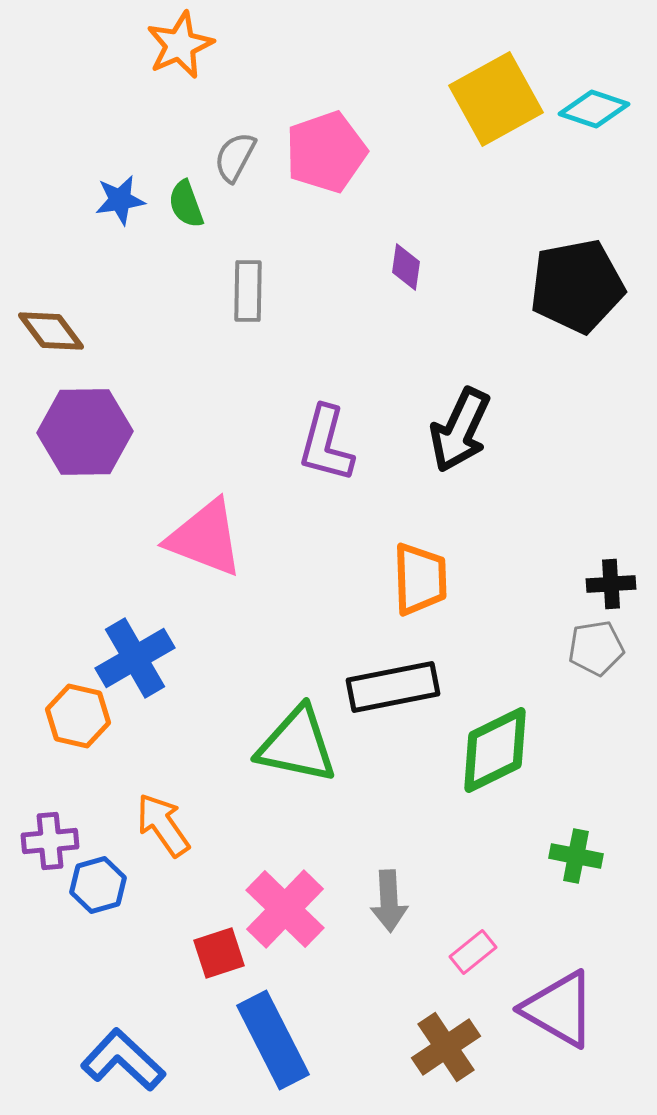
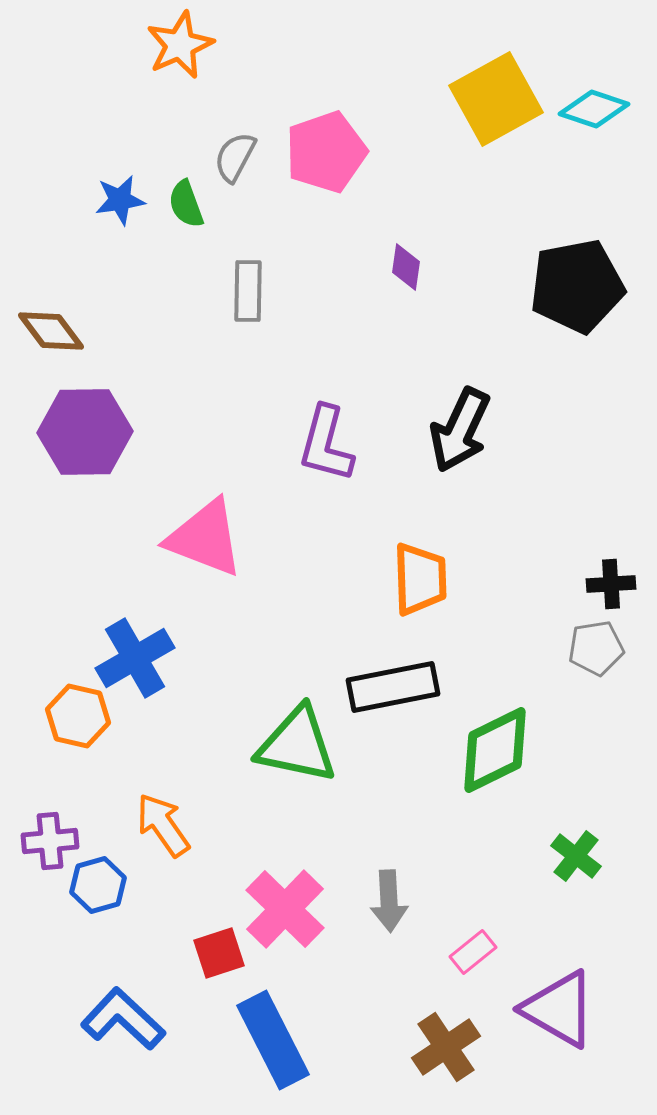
green cross: rotated 27 degrees clockwise
blue L-shape: moved 41 px up
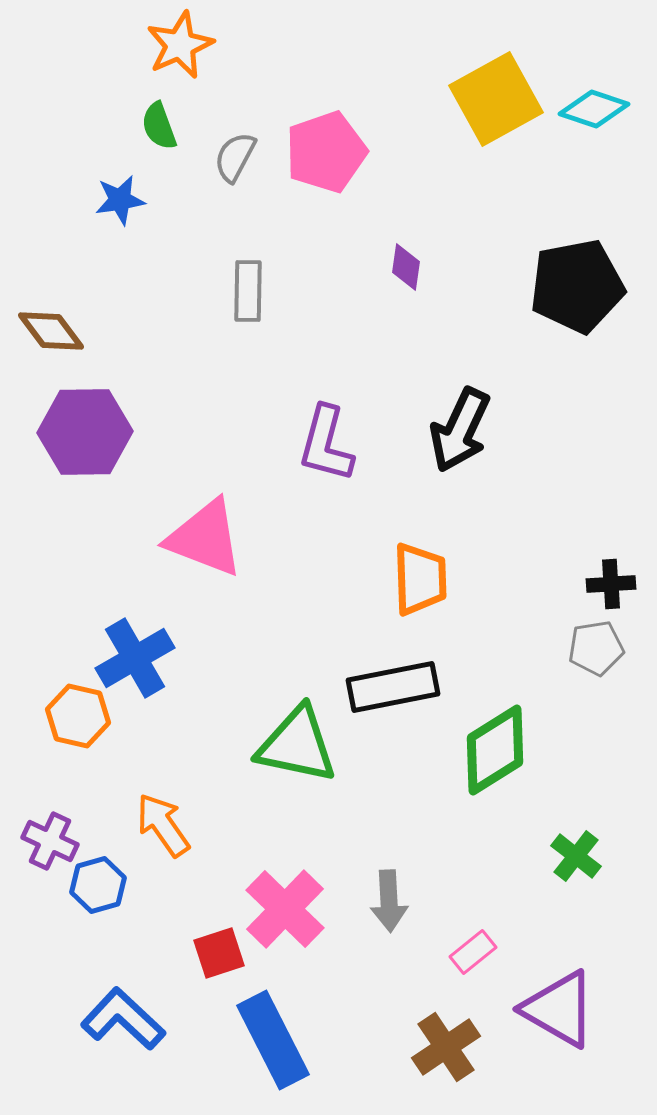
green semicircle: moved 27 px left, 78 px up
green diamond: rotated 6 degrees counterclockwise
purple cross: rotated 30 degrees clockwise
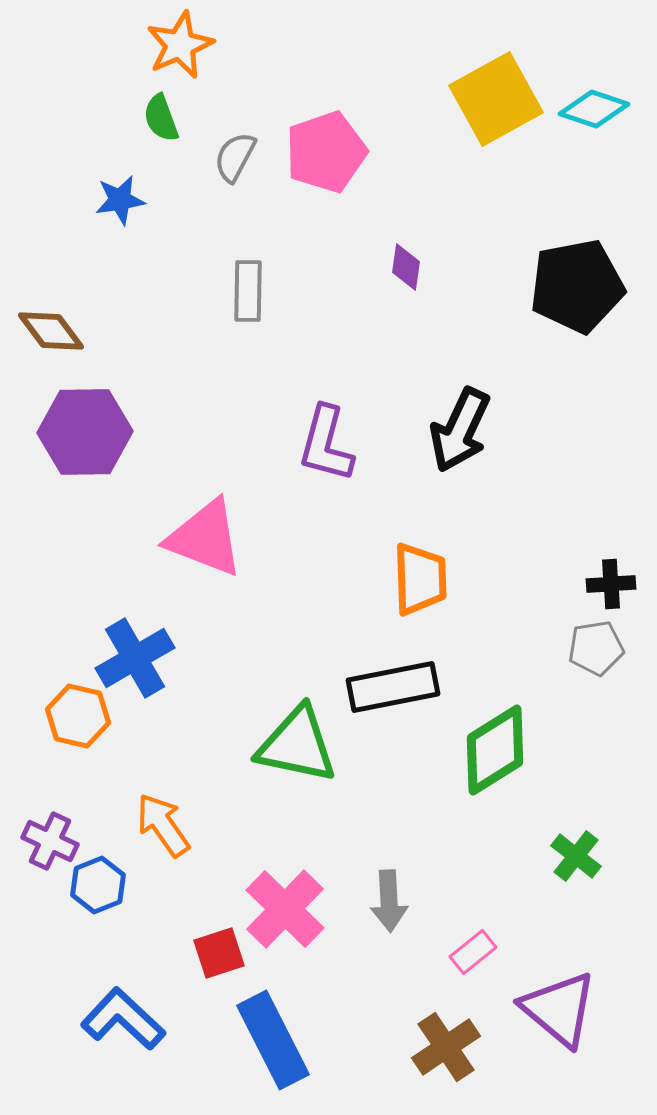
green semicircle: moved 2 px right, 8 px up
blue hexagon: rotated 6 degrees counterclockwise
purple triangle: rotated 10 degrees clockwise
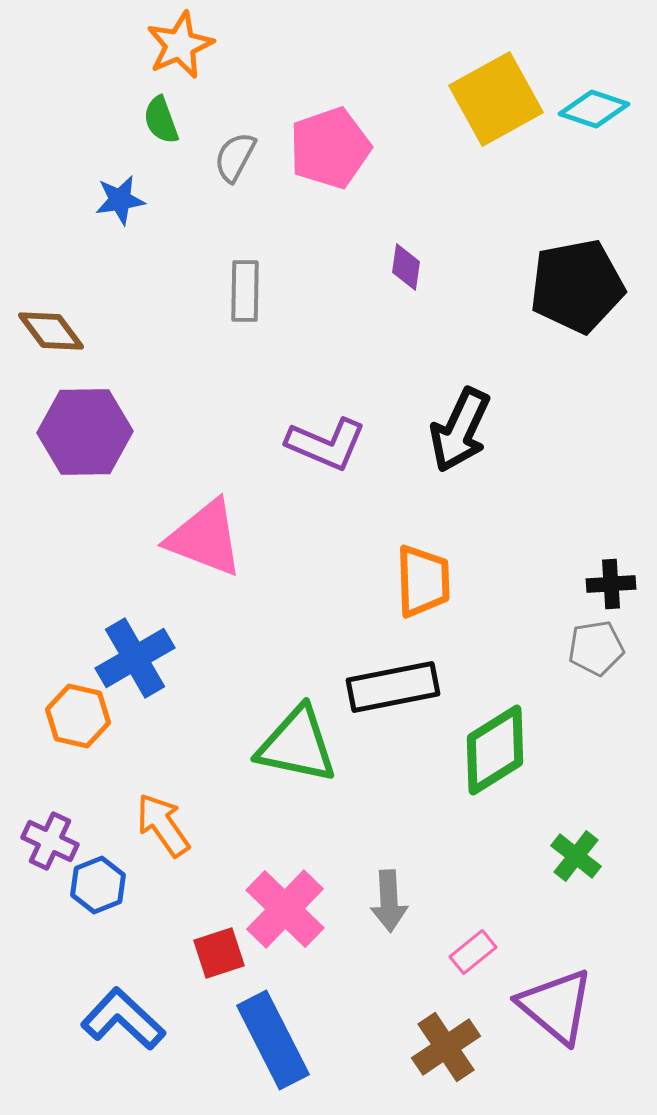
green semicircle: moved 2 px down
pink pentagon: moved 4 px right, 4 px up
gray rectangle: moved 3 px left
purple L-shape: rotated 82 degrees counterclockwise
orange trapezoid: moved 3 px right, 2 px down
purple triangle: moved 3 px left, 3 px up
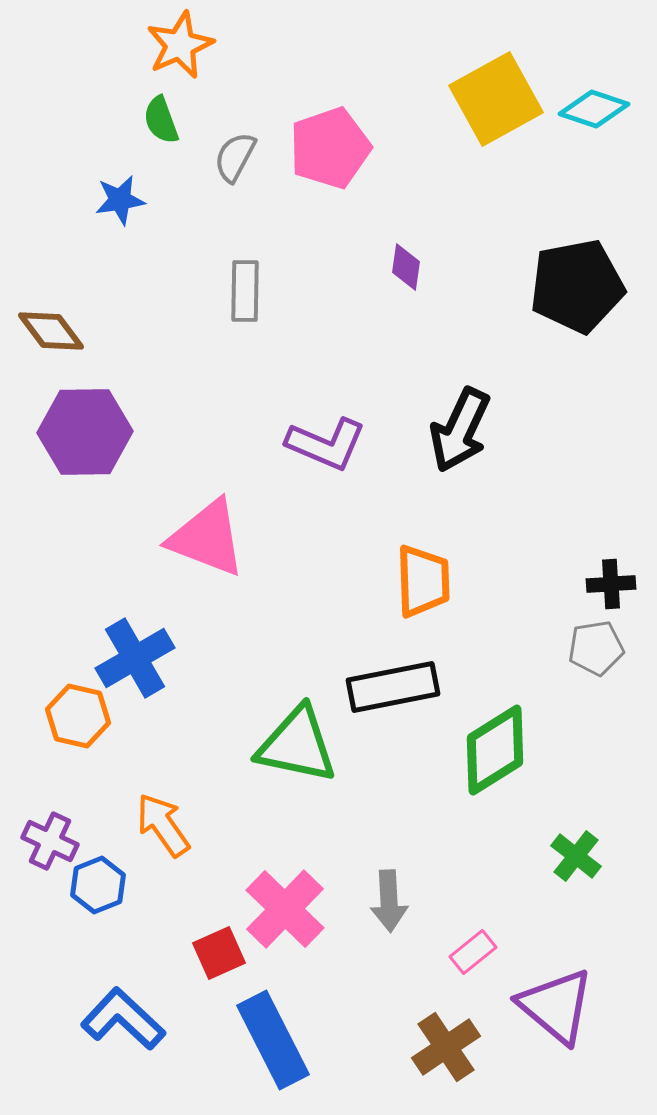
pink triangle: moved 2 px right
red square: rotated 6 degrees counterclockwise
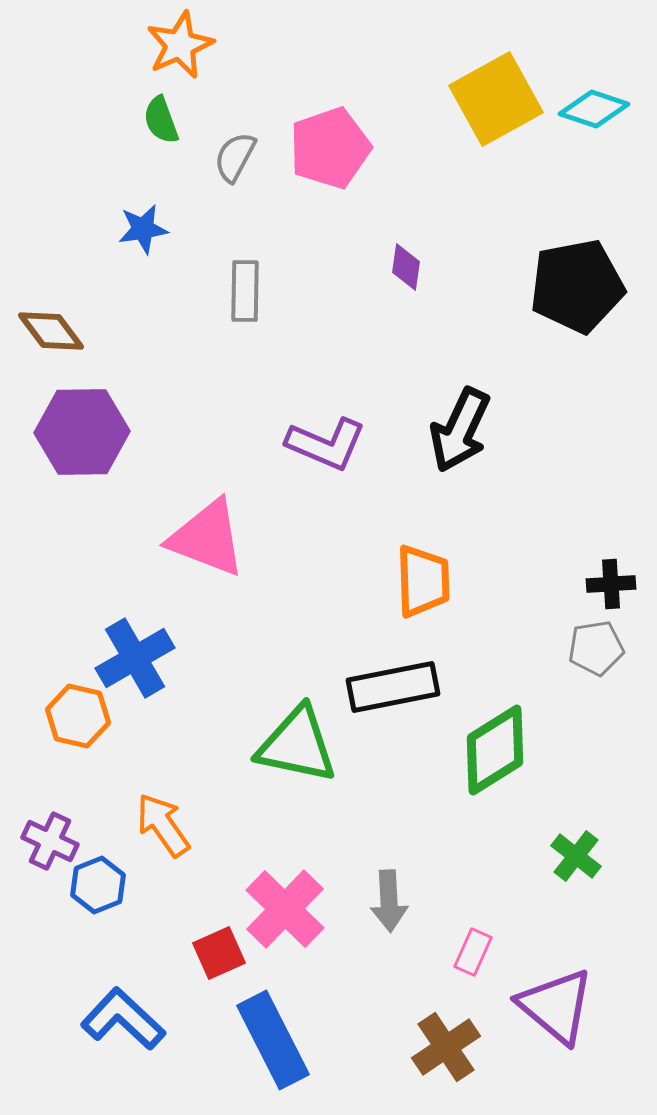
blue star: moved 23 px right, 29 px down
purple hexagon: moved 3 px left
pink rectangle: rotated 27 degrees counterclockwise
